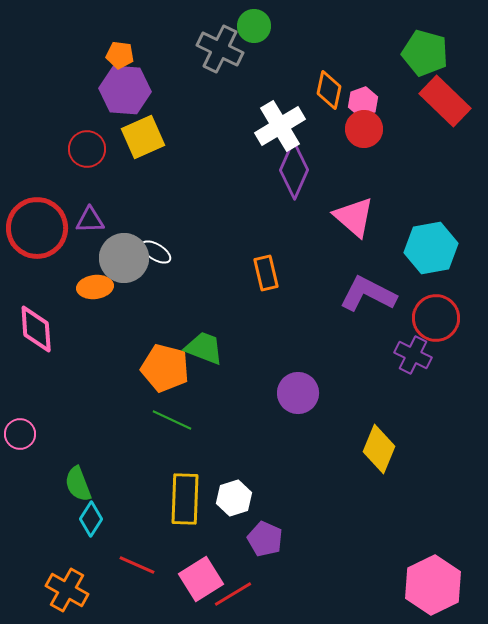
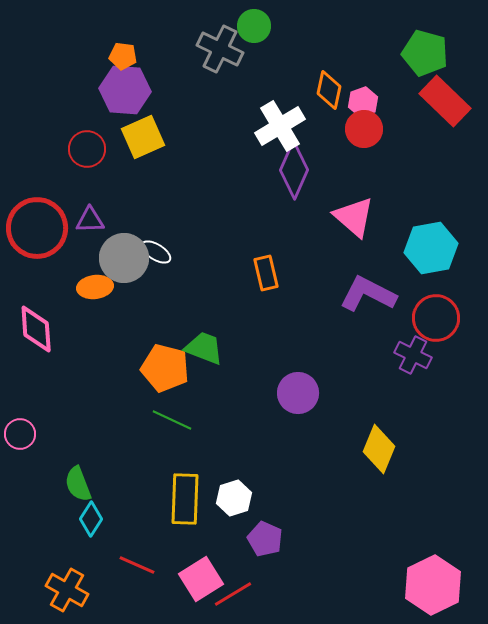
orange pentagon at (120, 55): moved 3 px right, 1 px down
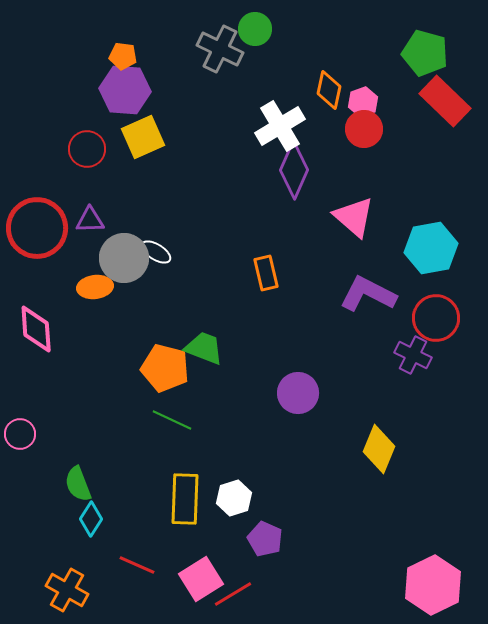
green circle at (254, 26): moved 1 px right, 3 px down
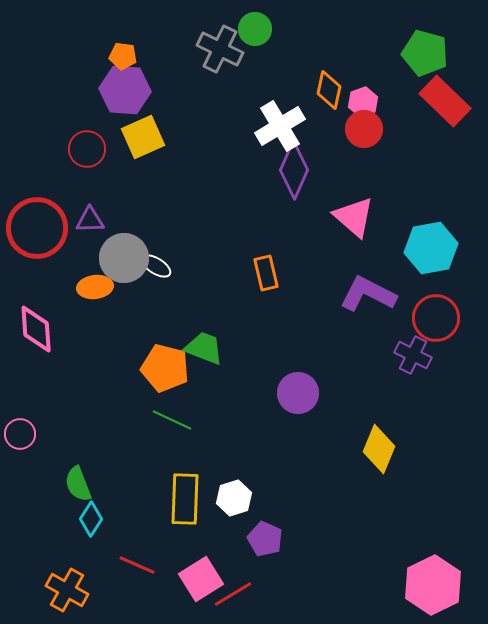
white ellipse at (156, 252): moved 14 px down
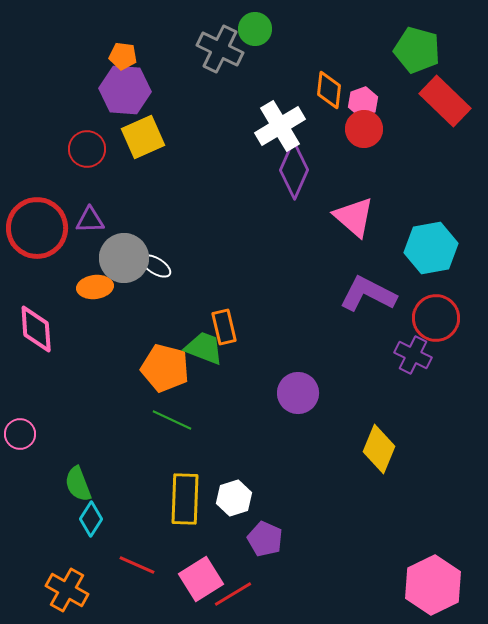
green pentagon at (425, 53): moved 8 px left, 3 px up
orange diamond at (329, 90): rotated 6 degrees counterclockwise
orange rectangle at (266, 273): moved 42 px left, 54 px down
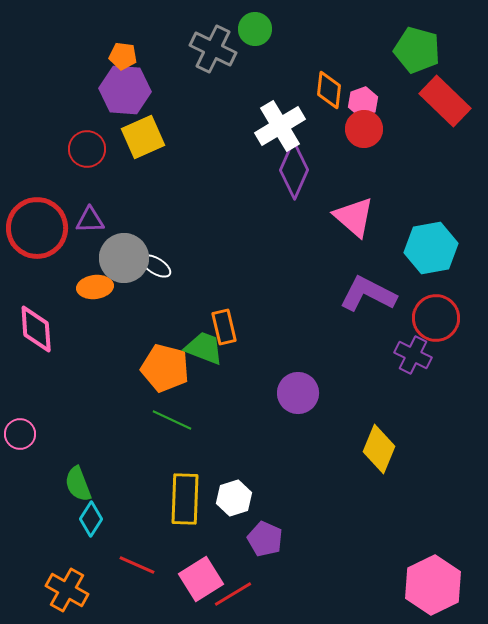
gray cross at (220, 49): moved 7 px left
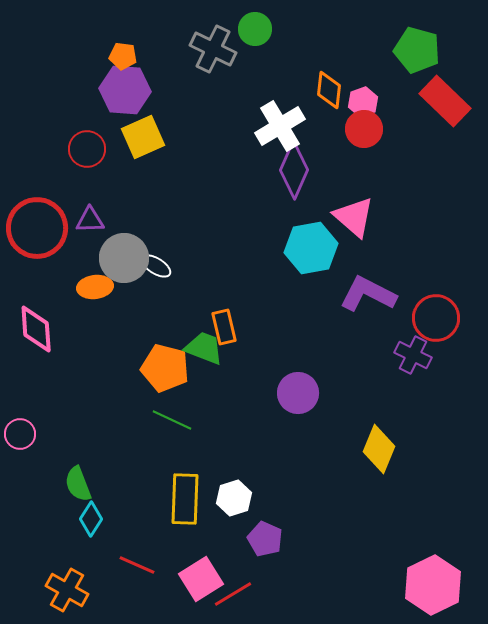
cyan hexagon at (431, 248): moved 120 px left
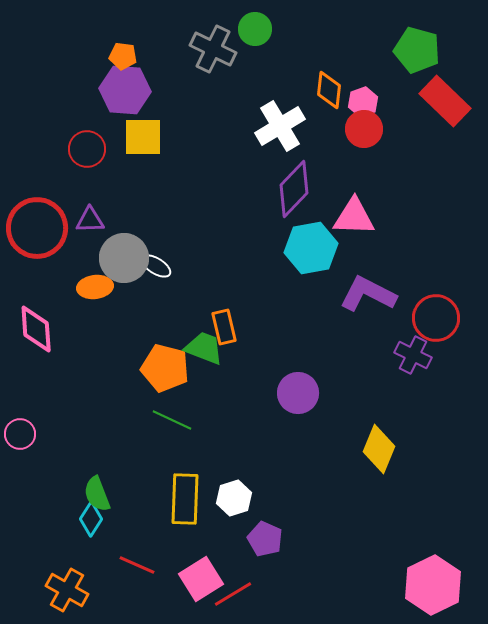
yellow square at (143, 137): rotated 24 degrees clockwise
purple diamond at (294, 170): moved 19 px down; rotated 20 degrees clockwise
pink triangle at (354, 217): rotated 39 degrees counterclockwise
green semicircle at (78, 484): moved 19 px right, 10 px down
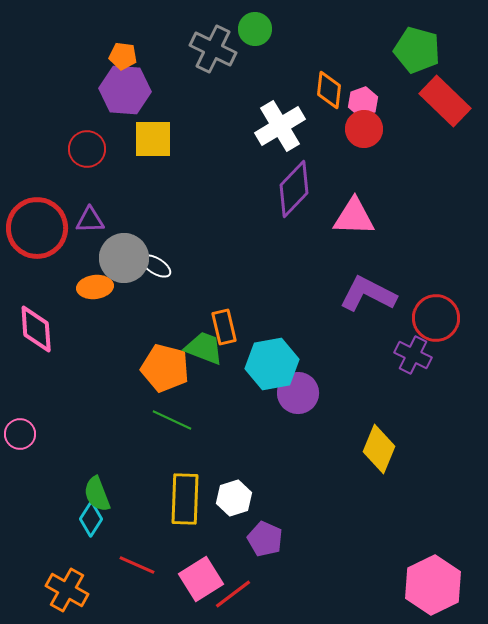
yellow square at (143, 137): moved 10 px right, 2 px down
cyan hexagon at (311, 248): moved 39 px left, 116 px down
red line at (233, 594): rotated 6 degrees counterclockwise
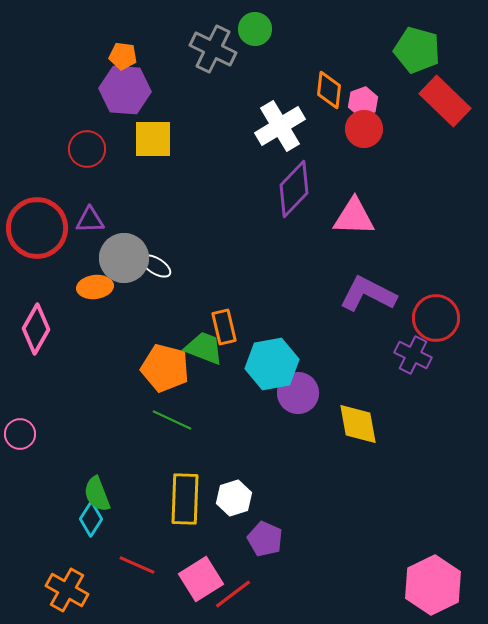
pink diamond at (36, 329): rotated 33 degrees clockwise
yellow diamond at (379, 449): moved 21 px left, 25 px up; rotated 33 degrees counterclockwise
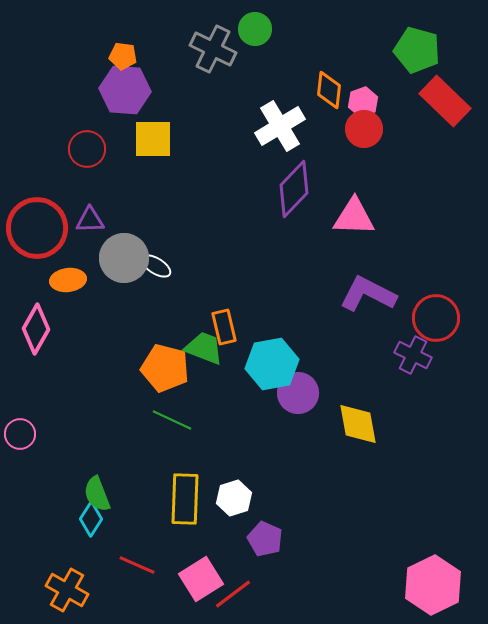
orange ellipse at (95, 287): moved 27 px left, 7 px up
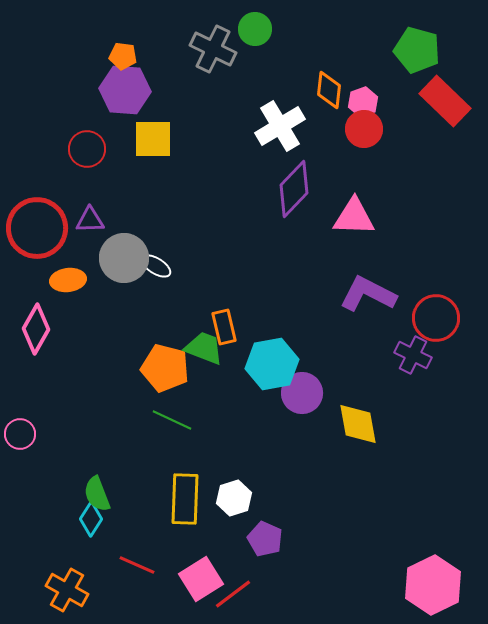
purple circle at (298, 393): moved 4 px right
